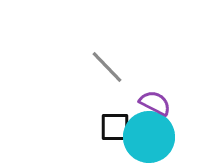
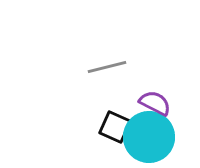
gray line: rotated 60 degrees counterclockwise
black square: rotated 24 degrees clockwise
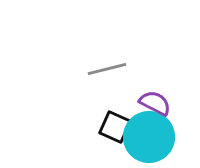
gray line: moved 2 px down
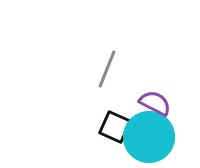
gray line: rotated 54 degrees counterclockwise
